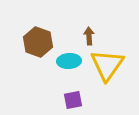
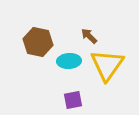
brown arrow: rotated 42 degrees counterclockwise
brown hexagon: rotated 8 degrees counterclockwise
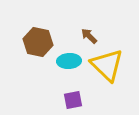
yellow triangle: rotated 21 degrees counterclockwise
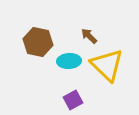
purple square: rotated 18 degrees counterclockwise
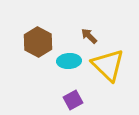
brown hexagon: rotated 16 degrees clockwise
yellow triangle: moved 1 px right
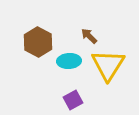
yellow triangle: rotated 18 degrees clockwise
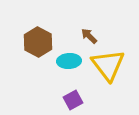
yellow triangle: rotated 9 degrees counterclockwise
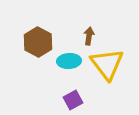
brown arrow: rotated 54 degrees clockwise
yellow triangle: moved 1 px left, 1 px up
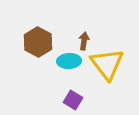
brown arrow: moved 5 px left, 5 px down
purple square: rotated 30 degrees counterclockwise
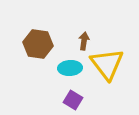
brown hexagon: moved 2 px down; rotated 20 degrees counterclockwise
cyan ellipse: moved 1 px right, 7 px down
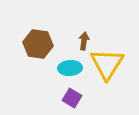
yellow triangle: rotated 9 degrees clockwise
purple square: moved 1 px left, 2 px up
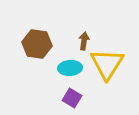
brown hexagon: moved 1 px left
